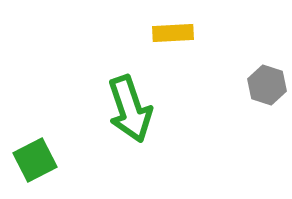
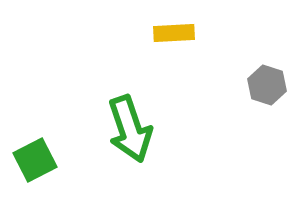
yellow rectangle: moved 1 px right
green arrow: moved 20 px down
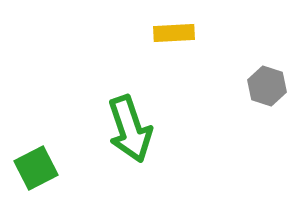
gray hexagon: moved 1 px down
green square: moved 1 px right, 8 px down
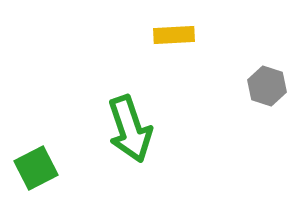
yellow rectangle: moved 2 px down
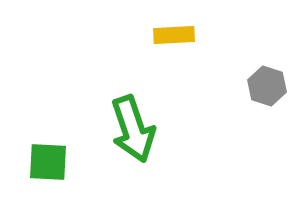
green arrow: moved 3 px right
green square: moved 12 px right, 6 px up; rotated 30 degrees clockwise
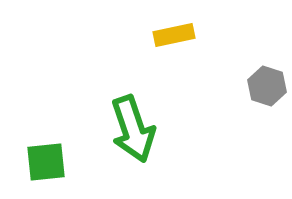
yellow rectangle: rotated 9 degrees counterclockwise
green square: moved 2 px left; rotated 9 degrees counterclockwise
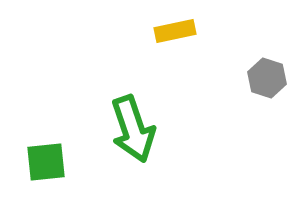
yellow rectangle: moved 1 px right, 4 px up
gray hexagon: moved 8 px up
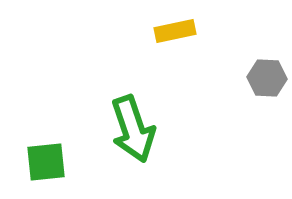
gray hexagon: rotated 15 degrees counterclockwise
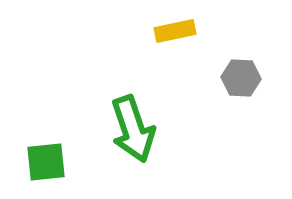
gray hexagon: moved 26 px left
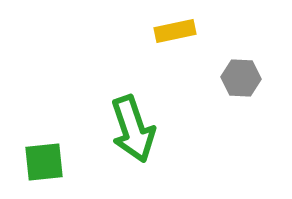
green square: moved 2 px left
